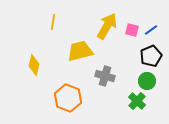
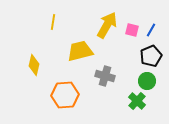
yellow arrow: moved 1 px up
blue line: rotated 24 degrees counterclockwise
orange hexagon: moved 3 px left, 3 px up; rotated 24 degrees counterclockwise
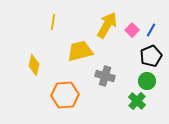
pink square: rotated 32 degrees clockwise
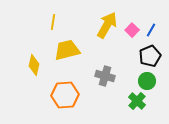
yellow trapezoid: moved 13 px left, 1 px up
black pentagon: moved 1 px left
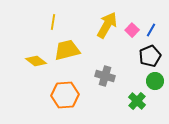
yellow diamond: moved 2 px right, 4 px up; rotated 65 degrees counterclockwise
green circle: moved 8 px right
